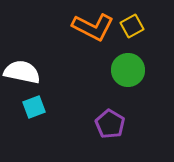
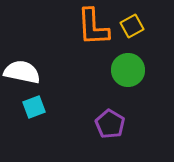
orange L-shape: rotated 60 degrees clockwise
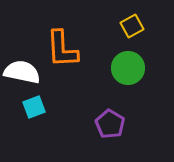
orange L-shape: moved 31 px left, 22 px down
green circle: moved 2 px up
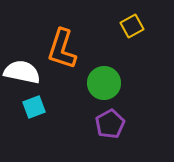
orange L-shape: rotated 21 degrees clockwise
green circle: moved 24 px left, 15 px down
purple pentagon: rotated 12 degrees clockwise
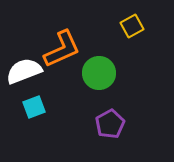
orange L-shape: rotated 132 degrees counterclockwise
white semicircle: moved 2 px right, 1 px up; rotated 33 degrees counterclockwise
green circle: moved 5 px left, 10 px up
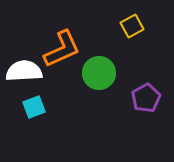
white semicircle: rotated 18 degrees clockwise
purple pentagon: moved 36 px right, 26 px up
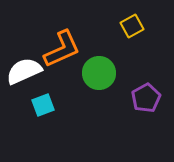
white semicircle: rotated 21 degrees counterclockwise
cyan square: moved 9 px right, 2 px up
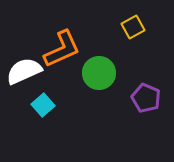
yellow square: moved 1 px right, 1 px down
purple pentagon: rotated 20 degrees counterclockwise
cyan square: rotated 20 degrees counterclockwise
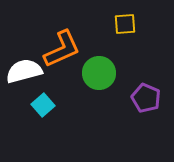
yellow square: moved 8 px left, 3 px up; rotated 25 degrees clockwise
white semicircle: rotated 9 degrees clockwise
